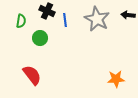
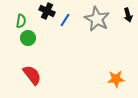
black arrow: rotated 112 degrees counterclockwise
blue line: rotated 40 degrees clockwise
green circle: moved 12 px left
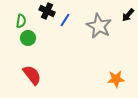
black arrow: rotated 56 degrees clockwise
gray star: moved 2 px right, 7 px down
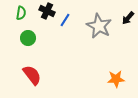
black arrow: moved 3 px down
green semicircle: moved 8 px up
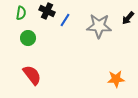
gray star: rotated 25 degrees counterclockwise
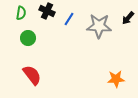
blue line: moved 4 px right, 1 px up
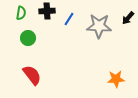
black cross: rotated 28 degrees counterclockwise
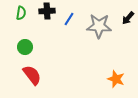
green circle: moved 3 px left, 9 px down
orange star: rotated 24 degrees clockwise
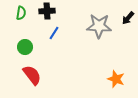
blue line: moved 15 px left, 14 px down
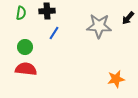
red semicircle: moved 6 px left, 6 px up; rotated 45 degrees counterclockwise
orange star: rotated 30 degrees counterclockwise
